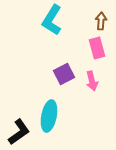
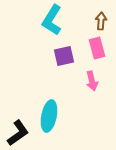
purple square: moved 18 px up; rotated 15 degrees clockwise
black L-shape: moved 1 px left, 1 px down
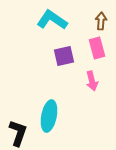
cyan L-shape: rotated 92 degrees clockwise
black L-shape: rotated 36 degrees counterclockwise
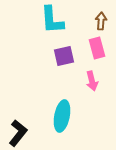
cyan L-shape: rotated 128 degrees counterclockwise
cyan ellipse: moved 13 px right
black L-shape: rotated 20 degrees clockwise
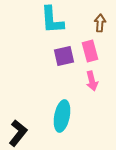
brown arrow: moved 1 px left, 2 px down
pink rectangle: moved 7 px left, 3 px down
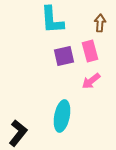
pink arrow: moved 1 px left; rotated 66 degrees clockwise
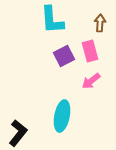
purple square: rotated 15 degrees counterclockwise
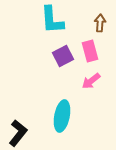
purple square: moved 1 px left
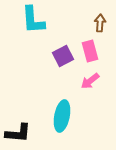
cyan L-shape: moved 19 px left
pink arrow: moved 1 px left
black L-shape: rotated 56 degrees clockwise
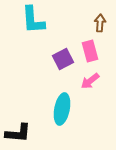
purple square: moved 3 px down
cyan ellipse: moved 7 px up
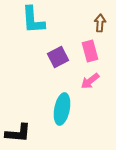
purple square: moved 5 px left, 2 px up
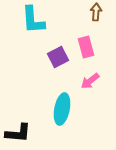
brown arrow: moved 4 px left, 11 px up
pink rectangle: moved 4 px left, 4 px up
